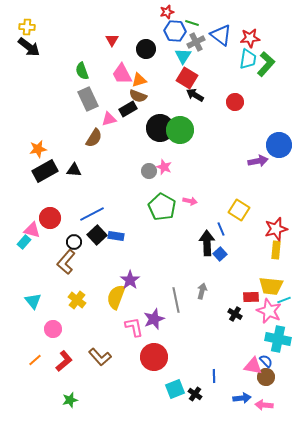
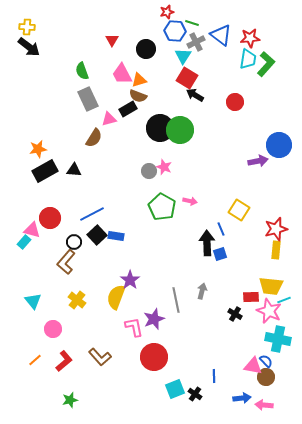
blue square at (220, 254): rotated 24 degrees clockwise
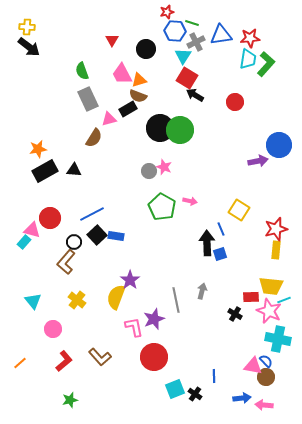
blue triangle at (221, 35): rotated 45 degrees counterclockwise
orange line at (35, 360): moved 15 px left, 3 px down
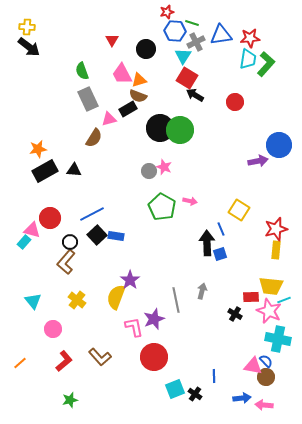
black circle at (74, 242): moved 4 px left
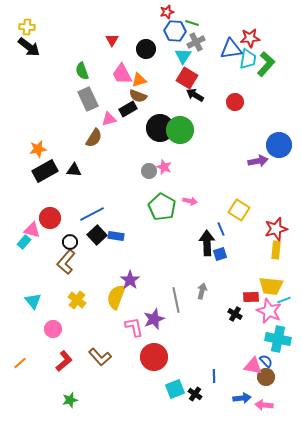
blue triangle at (221, 35): moved 10 px right, 14 px down
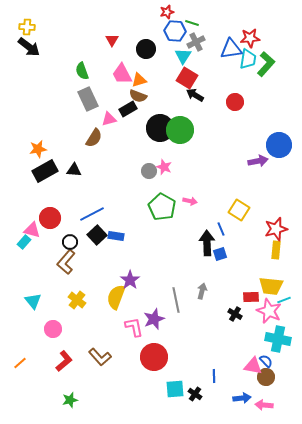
cyan square at (175, 389): rotated 18 degrees clockwise
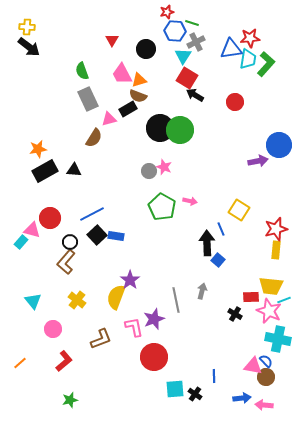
cyan rectangle at (24, 242): moved 3 px left
blue square at (220, 254): moved 2 px left, 6 px down; rotated 32 degrees counterclockwise
brown L-shape at (100, 357): moved 1 px right, 18 px up; rotated 70 degrees counterclockwise
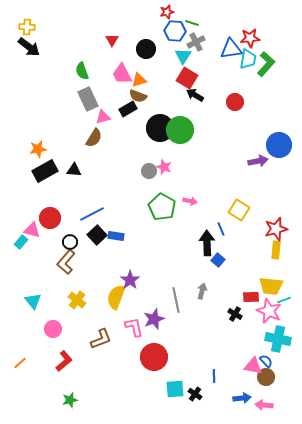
pink triangle at (109, 119): moved 6 px left, 2 px up
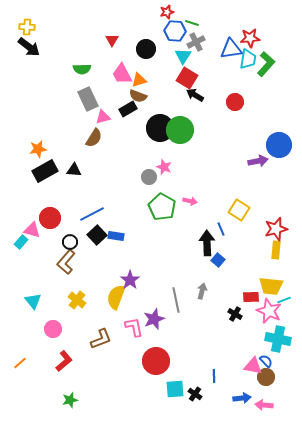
green semicircle at (82, 71): moved 2 px up; rotated 72 degrees counterclockwise
gray circle at (149, 171): moved 6 px down
red circle at (154, 357): moved 2 px right, 4 px down
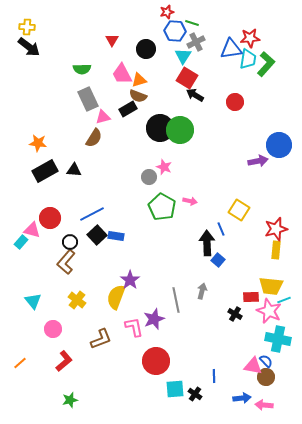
orange star at (38, 149): moved 6 px up; rotated 18 degrees clockwise
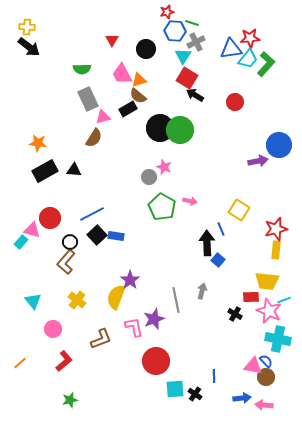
cyan trapezoid at (248, 59): rotated 30 degrees clockwise
brown semicircle at (138, 96): rotated 18 degrees clockwise
yellow trapezoid at (271, 286): moved 4 px left, 5 px up
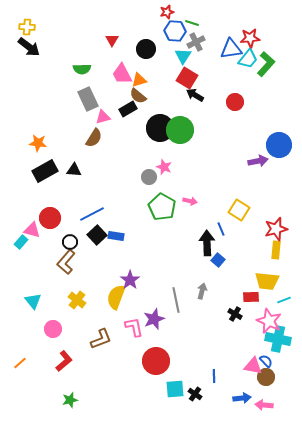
pink star at (269, 311): moved 10 px down
